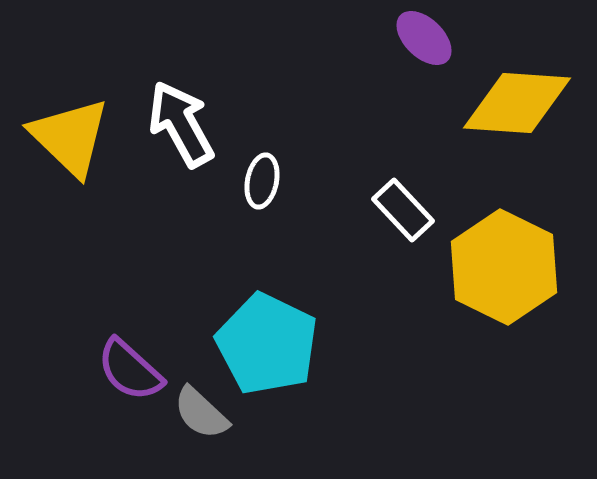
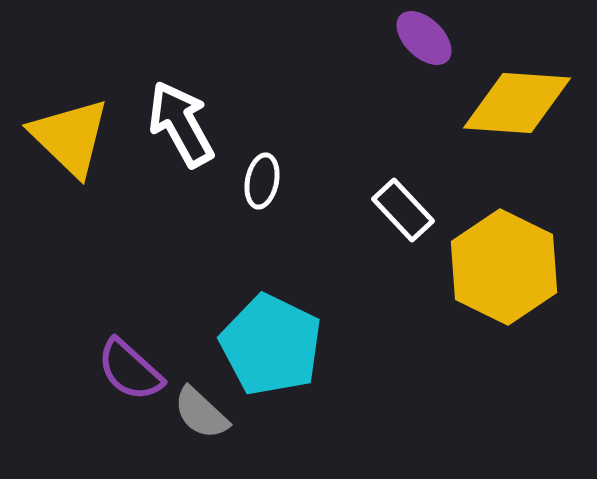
cyan pentagon: moved 4 px right, 1 px down
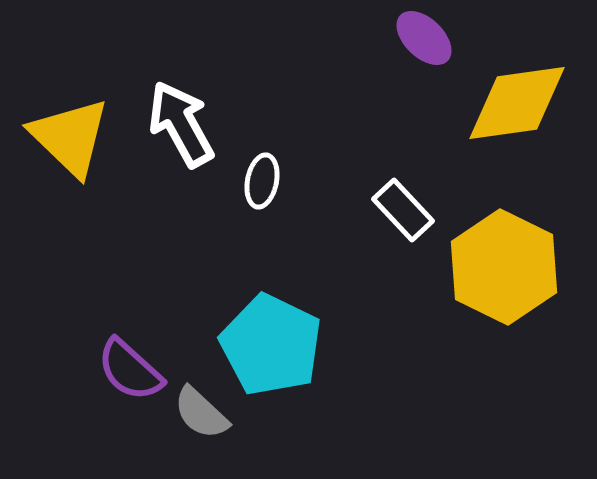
yellow diamond: rotated 12 degrees counterclockwise
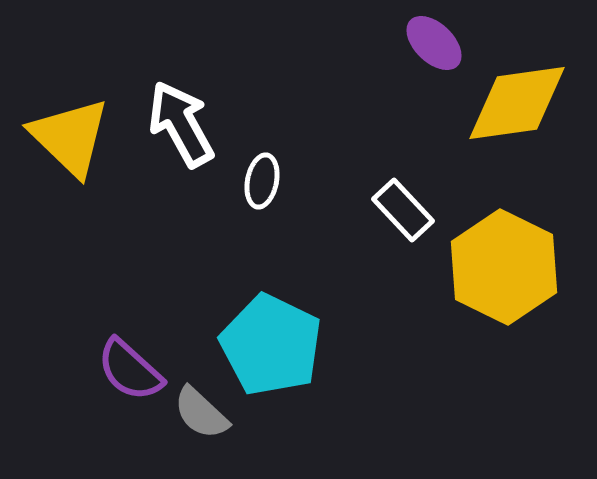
purple ellipse: moved 10 px right, 5 px down
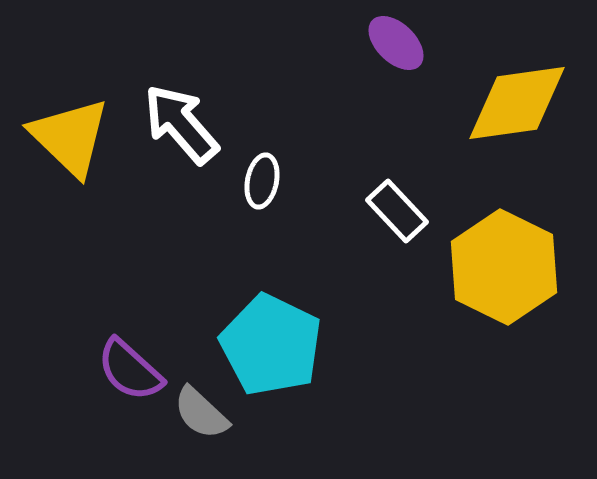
purple ellipse: moved 38 px left
white arrow: rotated 12 degrees counterclockwise
white rectangle: moved 6 px left, 1 px down
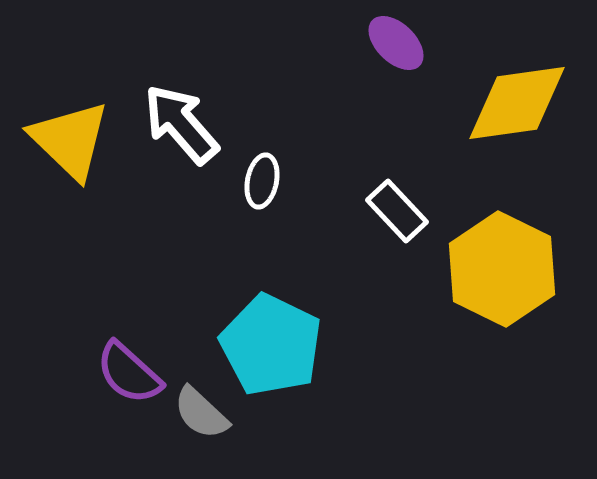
yellow triangle: moved 3 px down
yellow hexagon: moved 2 px left, 2 px down
purple semicircle: moved 1 px left, 3 px down
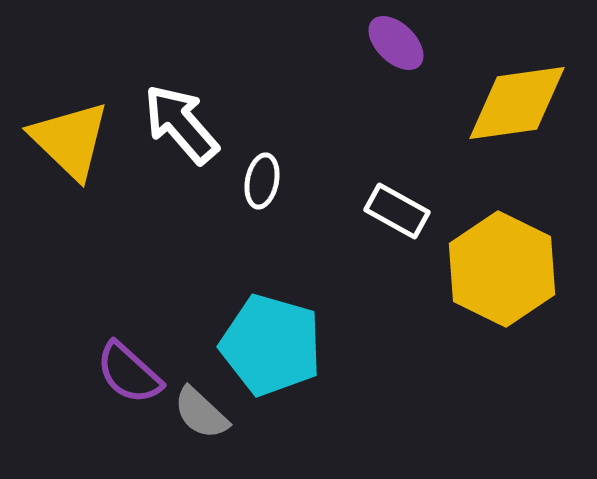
white rectangle: rotated 18 degrees counterclockwise
cyan pentagon: rotated 10 degrees counterclockwise
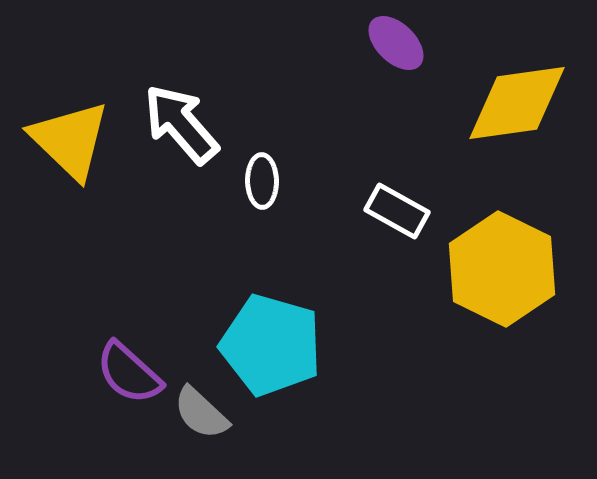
white ellipse: rotated 12 degrees counterclockwise
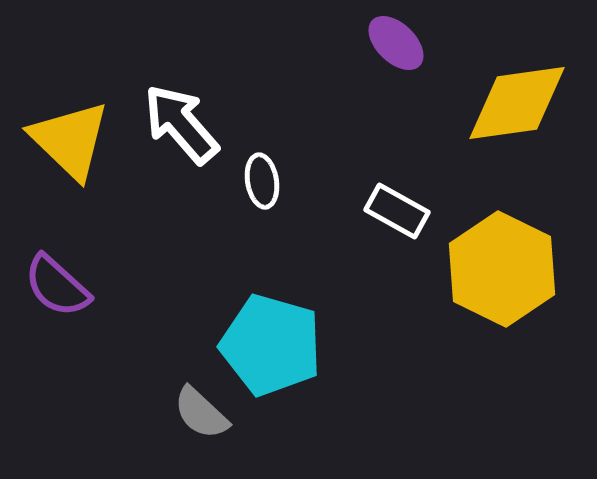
white ellipse: rotated 8 degrees counterclockwise
purple semicircle: moved 72 px left, 87 px up
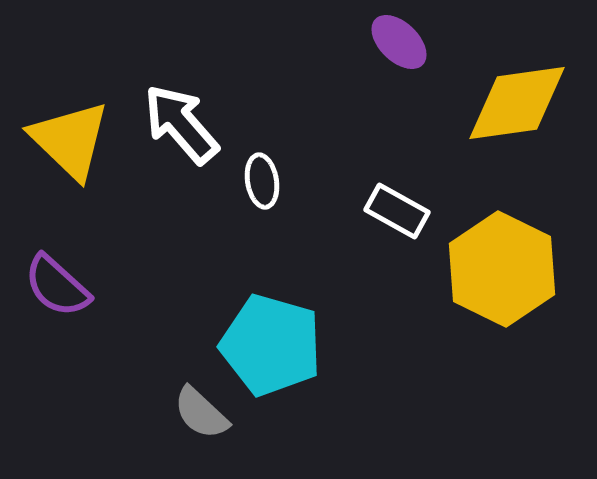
purple ellipse: moved 3 px right, 1 px up
